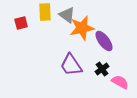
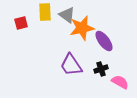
black cross: moved 1 px left; rotated 16 degrees clockwise
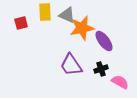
gray triangle: rotated 12 degrees counterclockwise
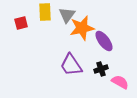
gray triangle: rotated 42 degrees clockwise
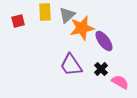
gray triangle: rotated 12 degrees clockwise
red square: moved 3 px left, 2 px up
black cross: rotated 24 degrees counterclockwise
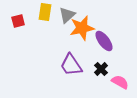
yellow rectangle: rotated 12 degrees clockwise
